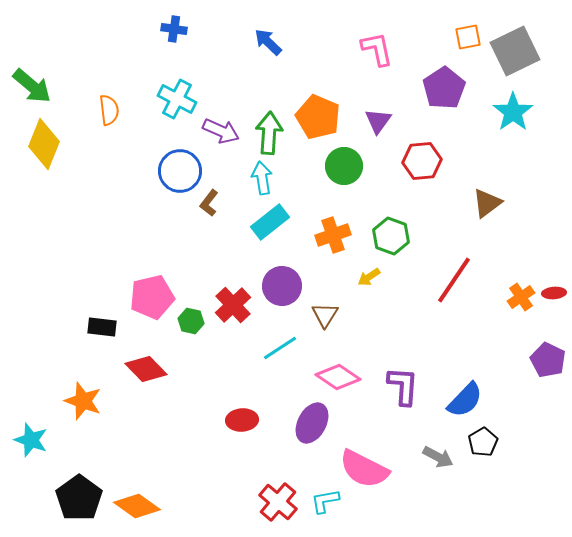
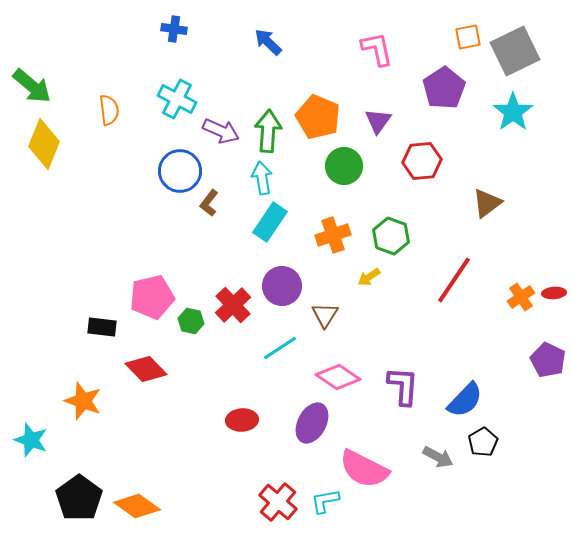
green arrow at (269, 133): moved 1 px left, 2 px up
cyan rectangle at (270, 222): rotated 18 degrees counterclockwise
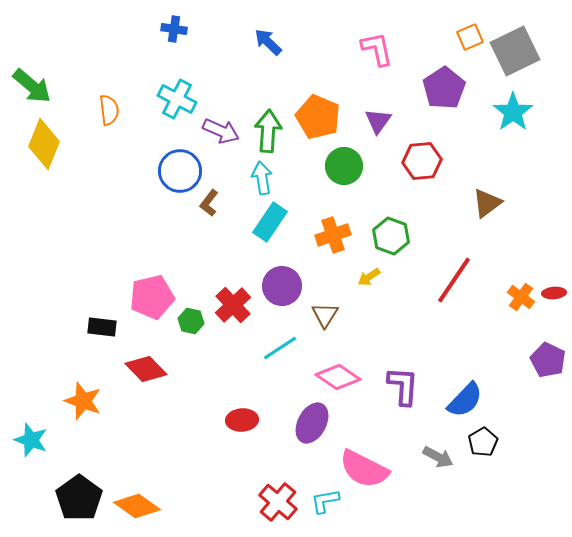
orange square at (468, 37): moved 2 px right; rotated 12 degrees counterclockwise
orange cross at (521, 297): rotated 20 degrees counterclockwise
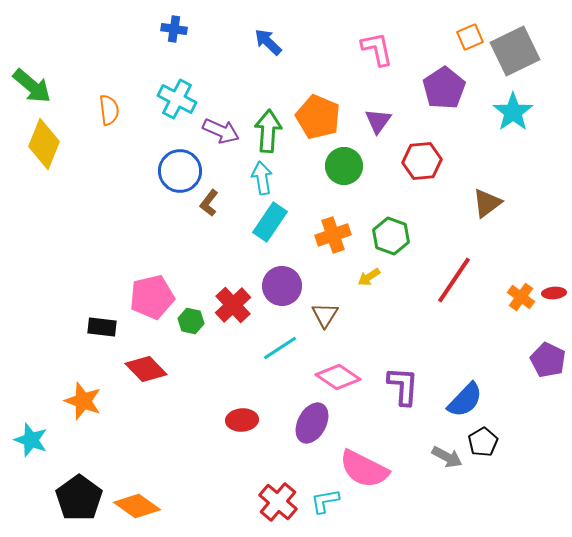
gray arrow at (438, 457): moved 9 px right
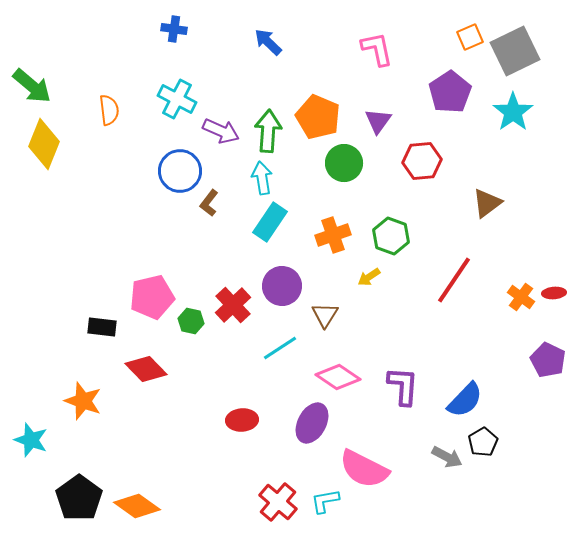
purple pentagon at (444, 88): moved 6 px right, 4 px down
green circle at (344, 166): moved 3 px up
